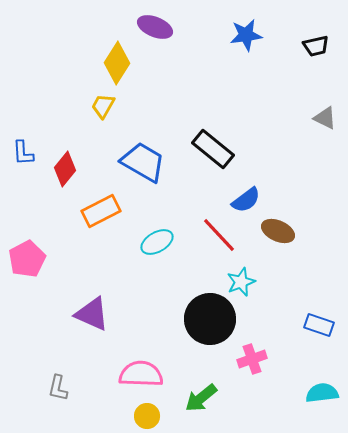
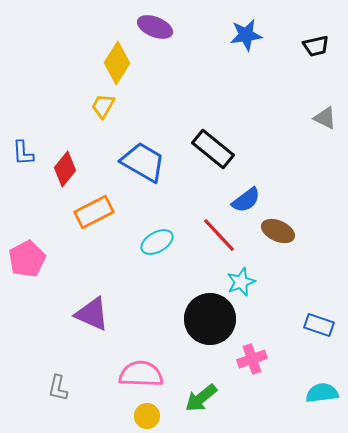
orange rectangle: moved 7 px left, 1 px down
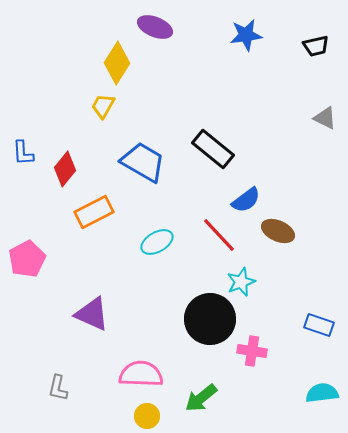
pink cross: moved 8 px up; rotated 28 degrees clockwise
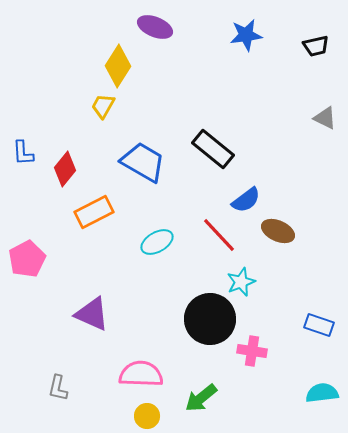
yellow diamond: moved 1 px right, 3 px down
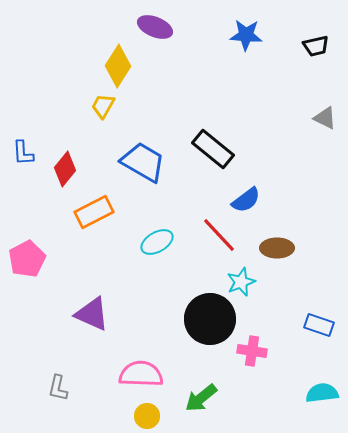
blue star: rotated 12 degrees clockwise
brown ellipse: moved 1 px left, 17 px down; rotated 24 degrees counterclockwise
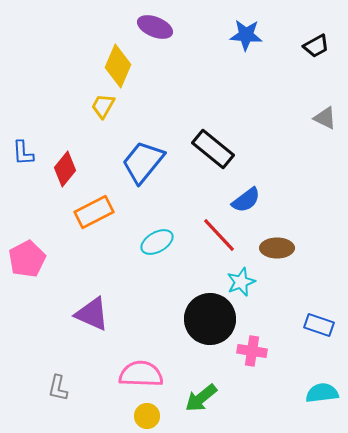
black trapezoid: rotated 16 degrees counterclockwise
yellow diamond: rotated 9 degrees counterclockwise
blue trapezoid: rotated 81 degrees counterclockwise
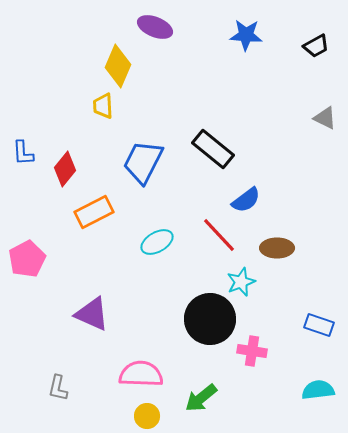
yellow trapezoid: rotated 32 degrees counterclockwise
blue trapezoid: rotated 12 degrees counterclockwise
cyan semicircle: moved 4 px left, 3 px up
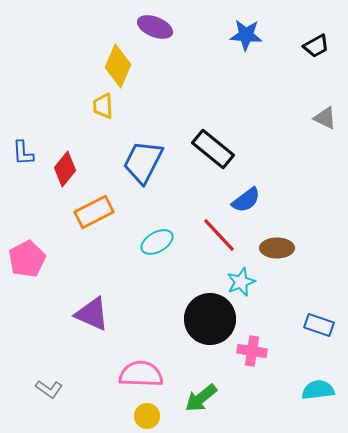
gray L-shape: moved 9 px left, 1 px down; rotated 68 degrees counterclockwise
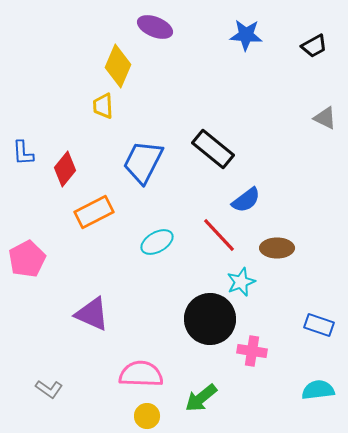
black trapezoid: moved 2 px left
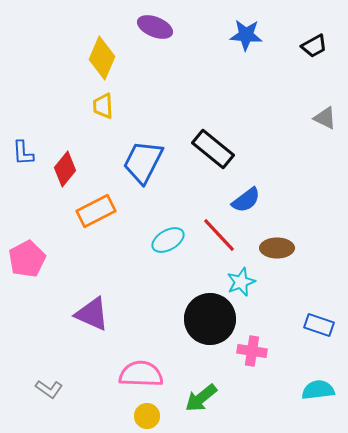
yellow diamond: moved 16 px left, 8 px up
orange rectangle: moved 2 px right, 1 px up
cyan ellipse: moved 11 px right, 2 px up
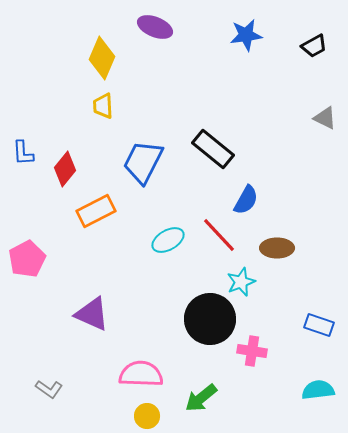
blue star: rotated 12 degrees counterclockwise
blue semicircle: rotated 24 degrees counterclockwise
